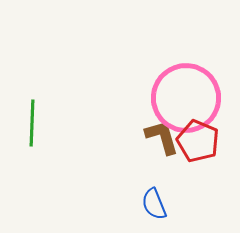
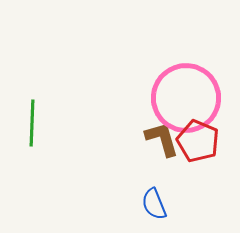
brown L-shape: moved 2 px down
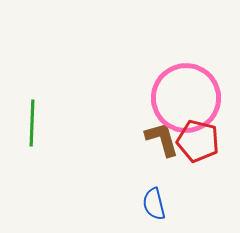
red pentagon: rotated 9 degrees counterclockwise
blue semicircle: rotated 8 degrees clockwise
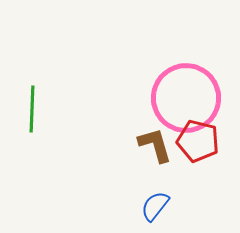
green line: moved 14 px up
brown L-shape: moved 7 px left, 6 px down
blue semicircle: moved 1 px right, 2 px down; rotated 52 degrees clockwise
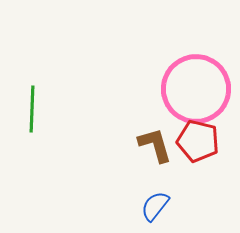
pink circle: moved 10 px right, 9 px up
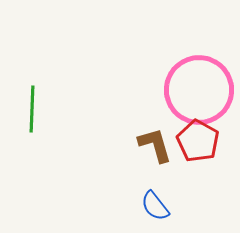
pink circle: moved 3 px right, 1 px down
red pentagon: rotated 15 degrees clockwise
blue semicircle: rotated 76 degrees counterclockwise
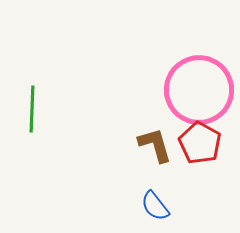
red pentagon: moved 2 px right, 2 px down
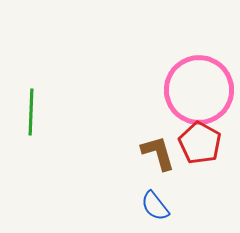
green line: moved 1 px left, 3 px down
brown L-shape: moved 3 px right, 8 px down
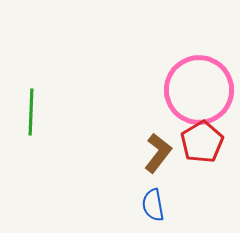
red pentagon: moved 2 px right, 1 px up; rotated 12 degrees clockwise
brown L-shape: rotated 54 degrees clockwise
blue semicircle: moved 2 px left, 1 px up; rotated 28 degrees clockwise
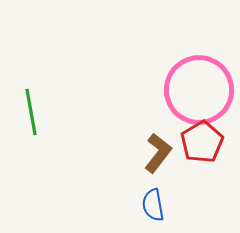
green line: rotated 12 degrees counterclockwise
